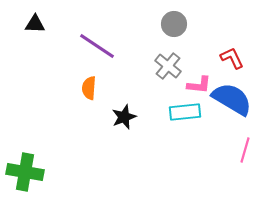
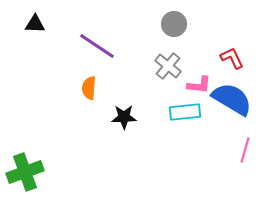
black star: rotated 20 degrees clockwise
green cross: rotated 30 degrees counterclockwise
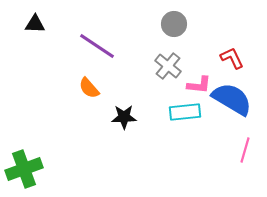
orange semicircle: rotated 45 degrees counterclockwise
green cross: moved 1 px left, 3 px up
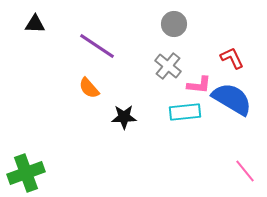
pink line: moved 21 px down; rotated 55 degrees counterclockwise
green cross: moved 2 px right, 4 px down
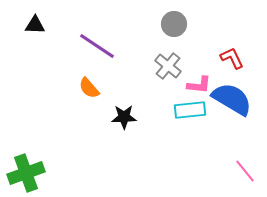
black triangle: moved 1 px down
cyan rectangle: moved 5 px right, 2 px up
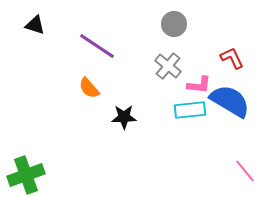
black triangle: rotated 15 degrees clockwise
blue semicircle: moved 2 px left, 2 px down
green cross: moved 2 px down
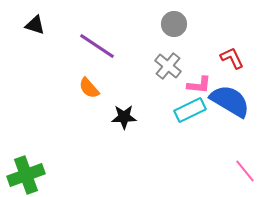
cyan rectangle: rotated 20 degrees counterclockwise
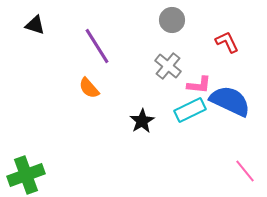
gray circle: moved 2 px left, 4 px up
purple line: rotated 24 degrees clockwise
red L-shape: moved 5 px left, 16 px up
blue semicircle: rotated 6 degrees counterclockwise
black star: moved 18 px right, 4 px down; rotated 30 degrees counterclockwise
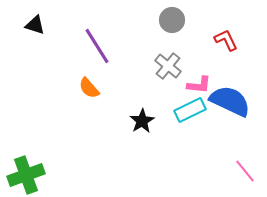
red L-shape: moved 1 px left, 2 px up
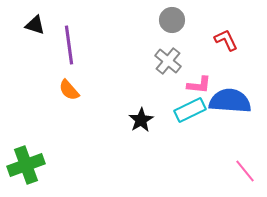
purple line: moved 28 px left, 1 px up; rotated 24 degrees clockwise
gray cross: moved 5 px up
orange semicircle: moved 20 px left, 2 px down
blue semicircle: rotated 21 degrees counterclockwise
black star: moved 1 px left, 1 px up
green cross: moved 10 px up
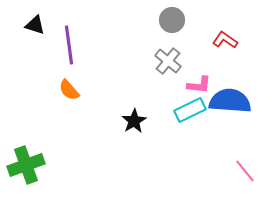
red L-shape: moved 1 px left; rotated 30 degrees counterclockwise
black star: moved 7 px left, 1 px down
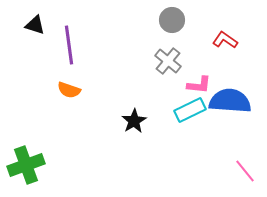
orange semicircle: rotated 30 degrees counterclockwise
